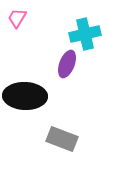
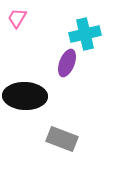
purple ellipse: moved 1 px up
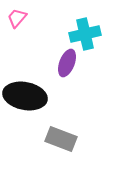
pink trapezoid: rotated 10 degrees clockwise
black ellipse: rotated 9 degrees clockwise
gray rectangle: moved 1 px left
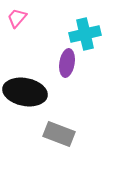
purple ellipse: rotated 12 degrees counterclockwise
black ellipse: moved 4 px up
gray rectangle: moved 2 px left, 5 px up
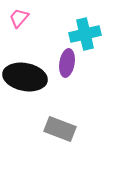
pink trapezoid: moved 2 px right
black ellipse: moved 15 px up
gray rectangle: moved 1 px right, 5 px up
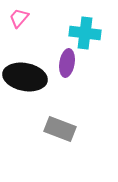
cyan cross: moved 1 px up; rotated 20 degrees clockwise
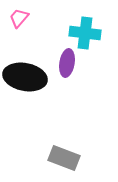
gray rectangle: moved 4 px right, 29 px down
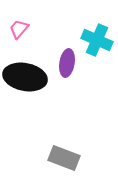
pink trapezoid: moved 11 px down
cyan cross: moved 12 px right, 7 px down; rotated 16 degrees clockwise
